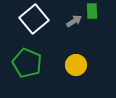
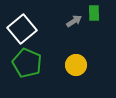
green rectangle: moved 2 px right, 2 px down
white square: moved 12 px left, 10 px down
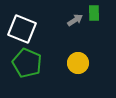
gray arrow: moved 1 px right, 1 px up
white square: rotated 28 degrees counterclockwise
yellow circle: moved 2 px right, 2 px up
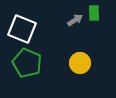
yellow circle: moved 2 px right
